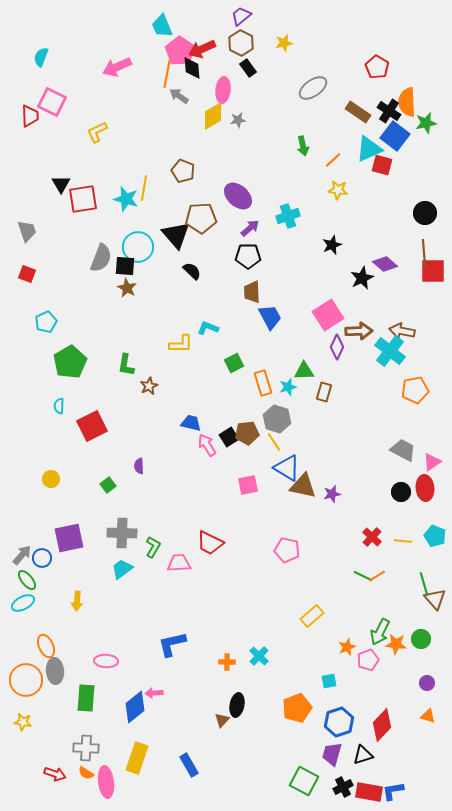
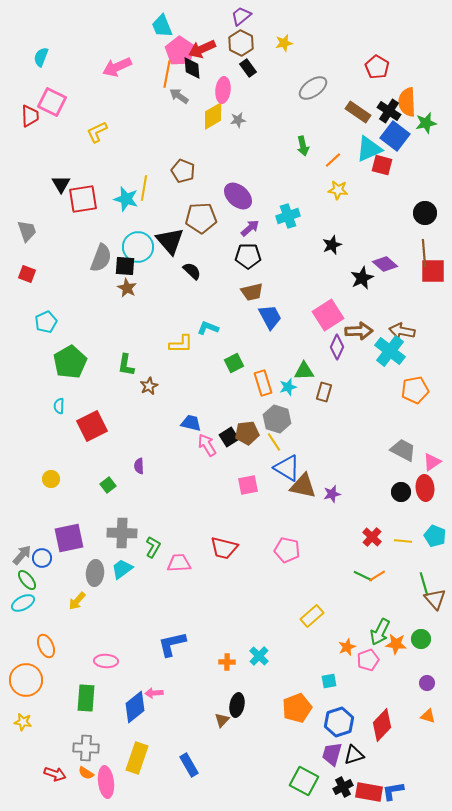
black triangle at (176, 235): moved 6 px left, 6 px down
brown trapezoid at (252, 292): rotated 100 degrees counterclockwise
red trapezoid at (210, 543): moved 14 px right, 5 px down; rotated 12 degrees counterclockwise
yellow arrow at (77, 601): rotated 36 degrees clockwise
gray ellipse at (55, 671): moved 40 px right, 98 px up; rotated 10 degrees clockwise
black triangle at (363, 755): moved 9 px left
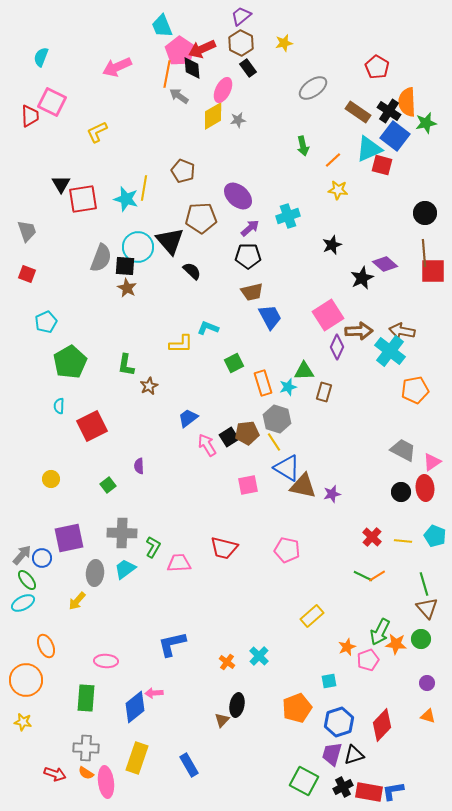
pink ellipse at (223, 90): rotated 20 degrees clockwise
blue trapezoid at (191, 423): moved 3 px left, 5 px up; rotated 50 degrees counterclockwise
cyan trapezoid at (122, 569): moved 3 px right
brown triangle at (435, 599): moved 8 px left, 9 px down
orange cross at (227, 662): rotated 35 degrees clockwise
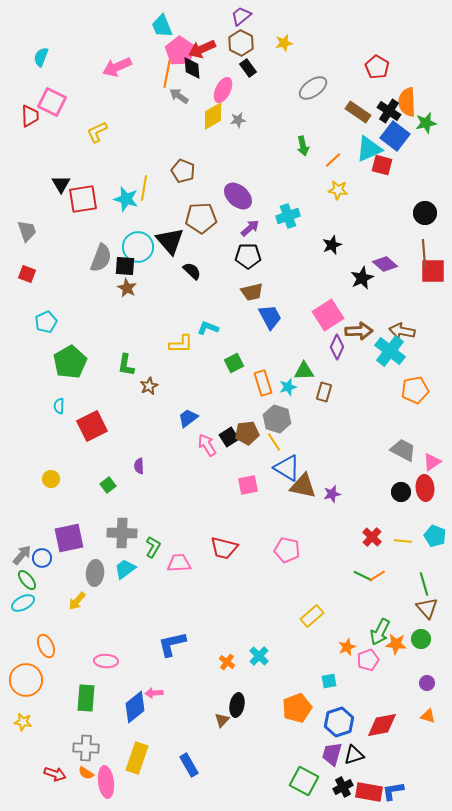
red diamond at (382, 725): rotated 36 degrees clockwise
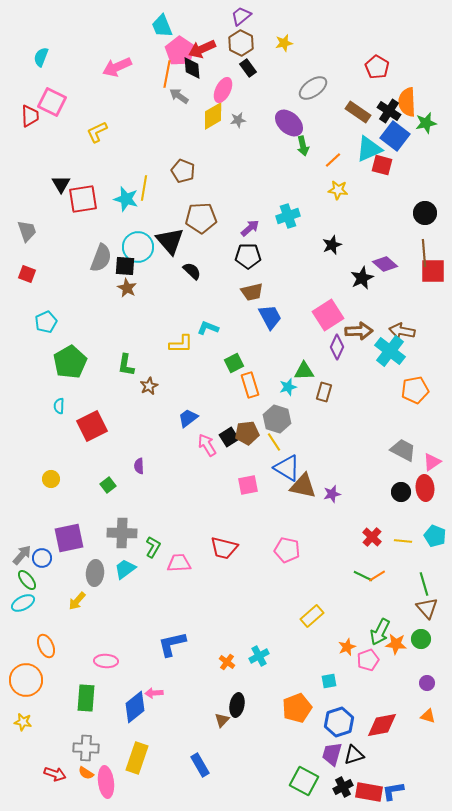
purple ellipse at (238, 196): moved 51 px right, 73 px up
orange rectangle at (263, 383): moved 13 px left, 2 px down
cyan cross at (259, 656): rotated 18 degrees clockwise
blue rectangle at (189, 765): moved 11 px right
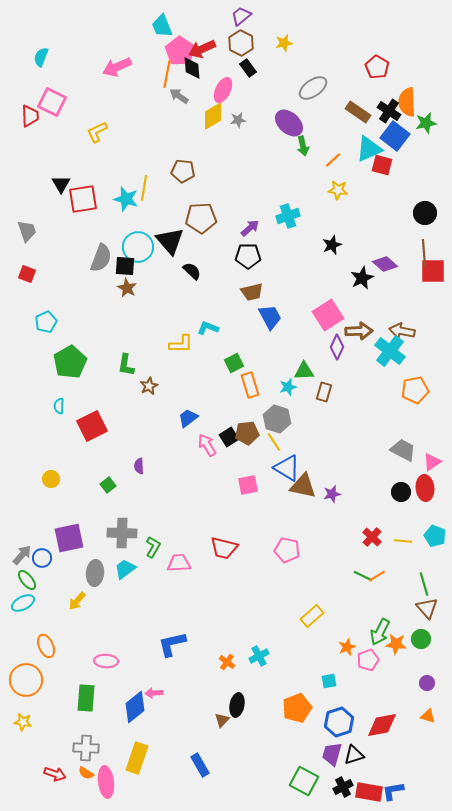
brown pentagon at (183, 171): rotated 15 degrees counterclockwise
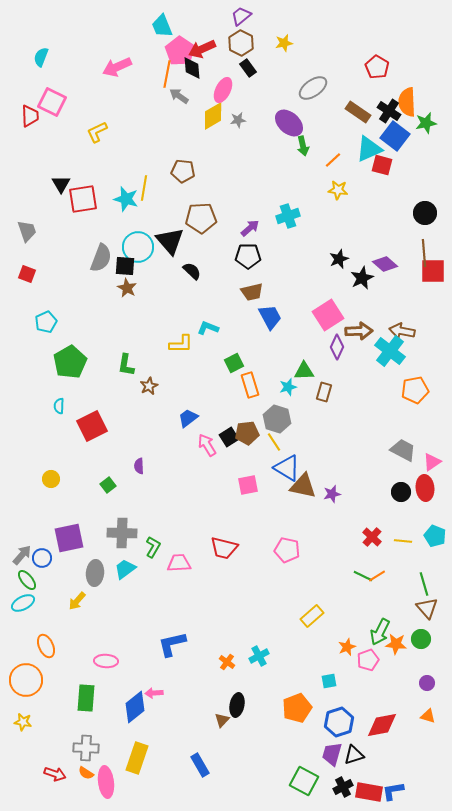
black star at (332, 245): moved 7 px right, 14 px down
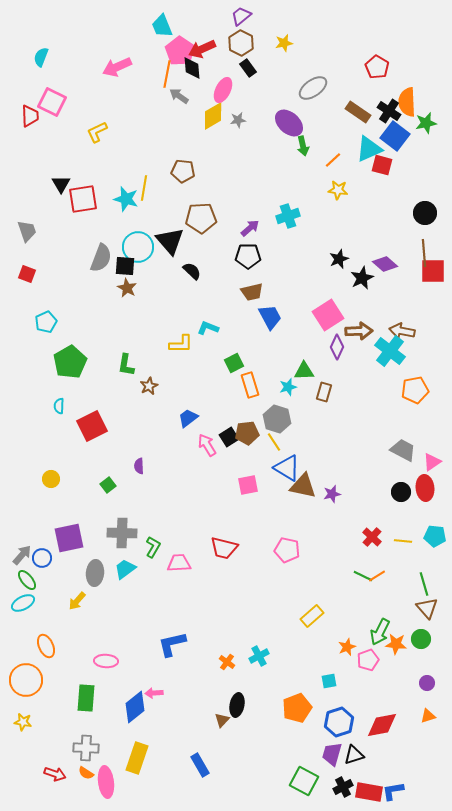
cyan pentagon at (435, 536): rotated 15 degrees counterclockwise
orange triangle at (428, 716): rotated 35 degrees counterclockwise
